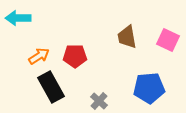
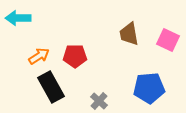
brown trapezoid: moved 2 px right, 3 px up
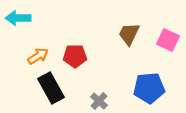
brown trapezoid: rotated 35 degrees clockwise
orange arrow: moved 1 px left
black rectangle: moved 1 px down
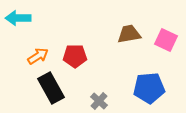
brown trapezoid: rotated 55 degrees clockwise
pink square: moved 2 px left
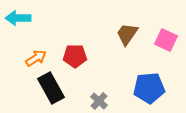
brown trapezoid: moved 2 px left; rotated 45 degrees counterclockwise
orange arrow: moved 2 px left, 2 px down
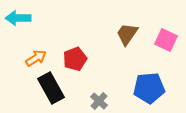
red pentagon: moved 3 px down; rotated 20 degrees counterclockwise
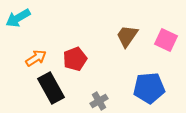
cyan arrow: rotated 30 degrees counterclockwise
brown trapezoid: moved 2 px down
gray cross: rotated 18 degrees clockwise
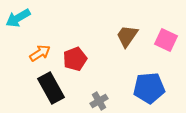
orange arrow: moved 4 px right, 5 px up
